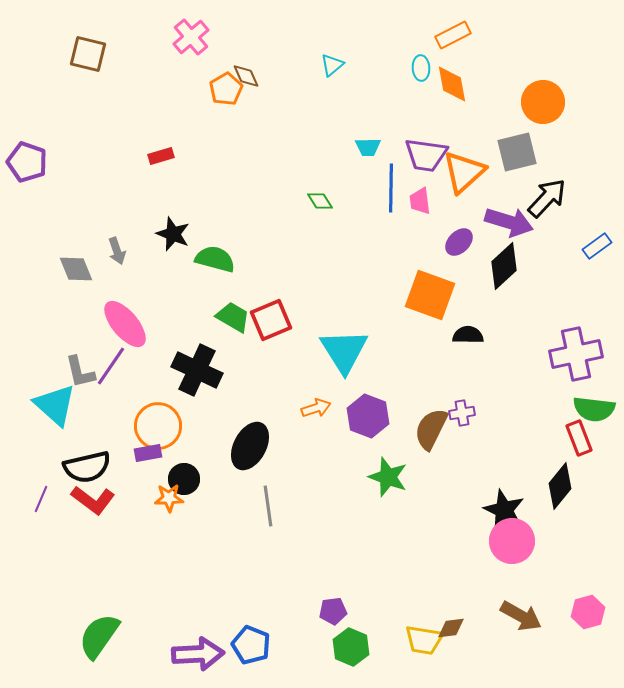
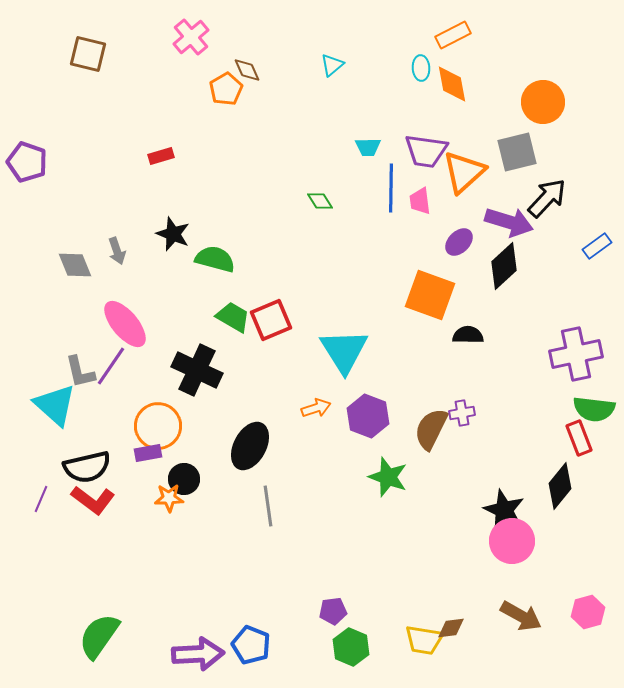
brown diamond at (246, 76): moved 1 px right, 6 px up
purple trapezoid at (426, 155): moved 4 px up
gray diamond at (76, 269): moved 1 px left, 4 px up
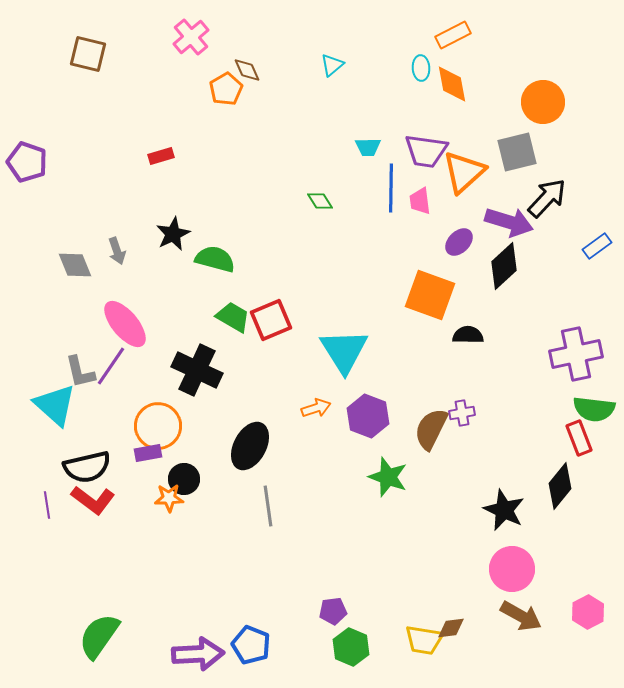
black star at (173, 234): rotated 24 degrees clockwise
purple line at (41, 499): moved 6 px right, 6 px down; rotated 32 degrees counterclockwise
pink circle at (512, 541): moved 28 px down
pink hexagon at (588, 612): rotated 12 degrees counterclockwise
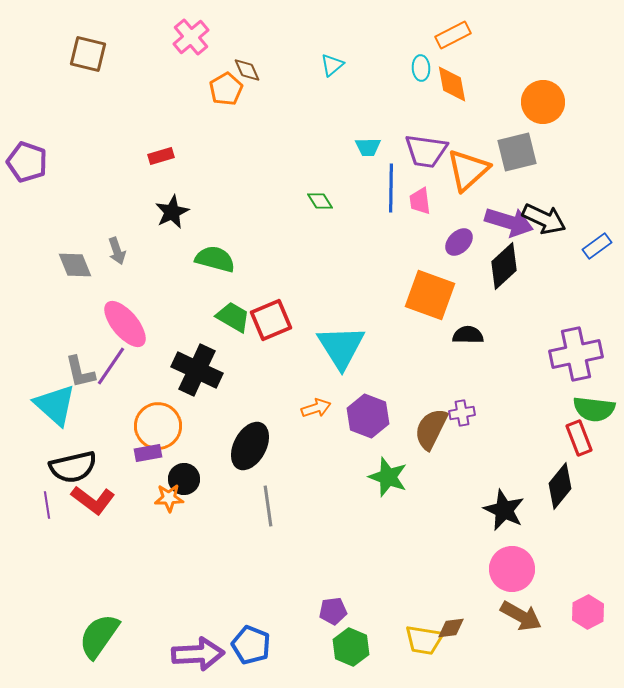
orange triangle at (464, 172): moved 4 px right, 2 px up
black arrow at (547, 198): moved 3 px left, 21 px down; rotated 72 degrees clockwise
black star at (173, 234): moved 1 px left, 22 px up
cyan triangle at (344, 351): moved 3 px left, 4 px up
black semicircle at (87, 467): moved 14 px left
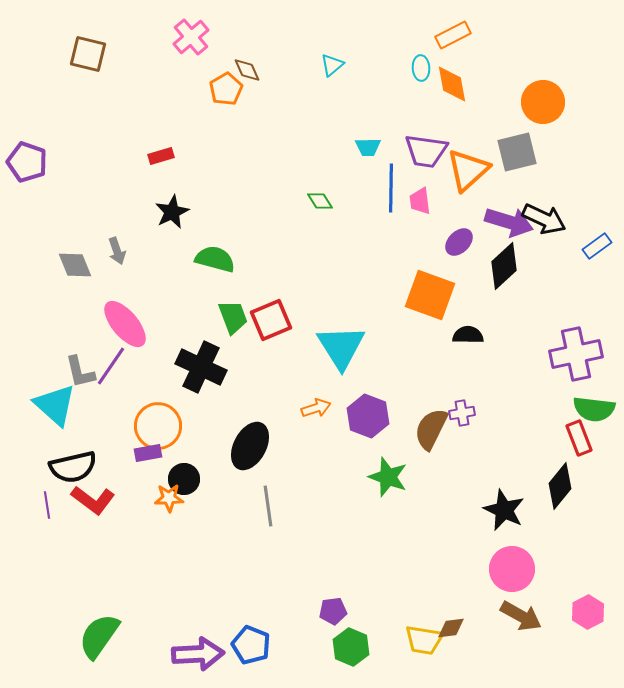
green trapezoid at (233, 317): rotated 39 degrees clockwise
black cross at (197, 370): moved 4 px right, 3 px up
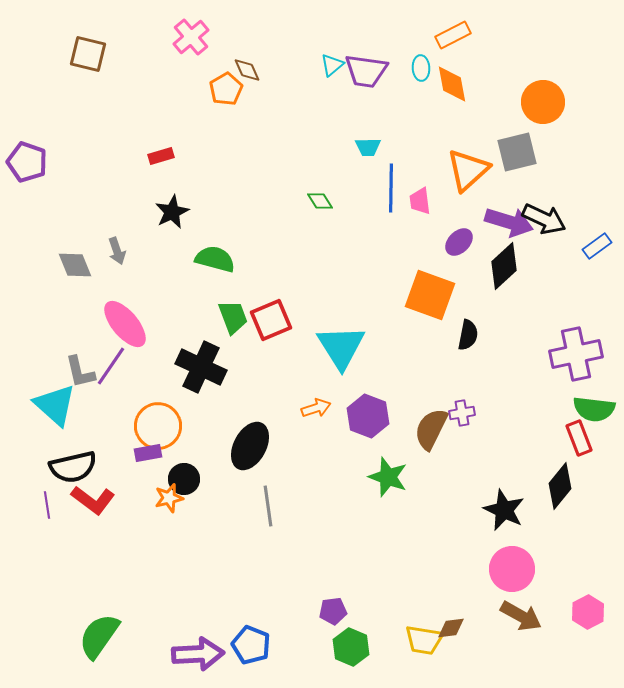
purple trapezoid at (426, 151): moved 60 px left, 80 px up
black semicircle at (468, 335): rotated 100 degrees clockwise
orange star at (169, 498): rotated 12 degrees counterclockwise
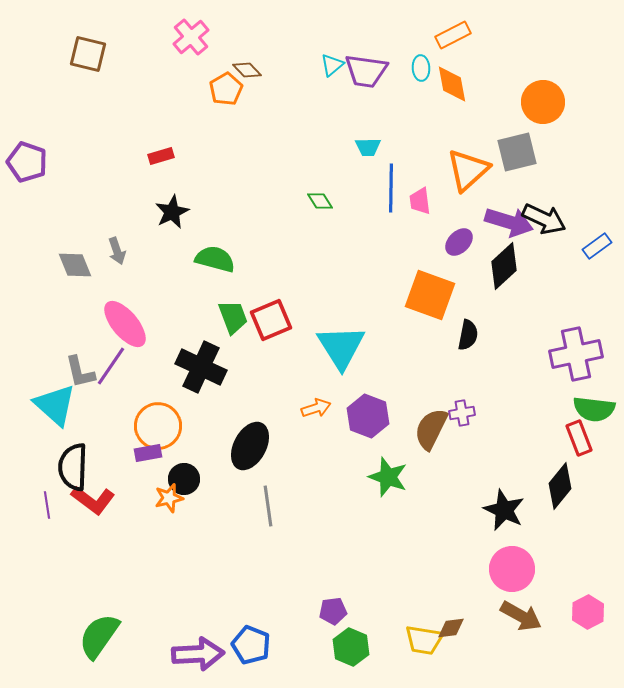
brown diamond at (247, 70): rotated 20 degrees counterclockwise
black semicircle at (73, 467): rotated 105 degrees clockwise
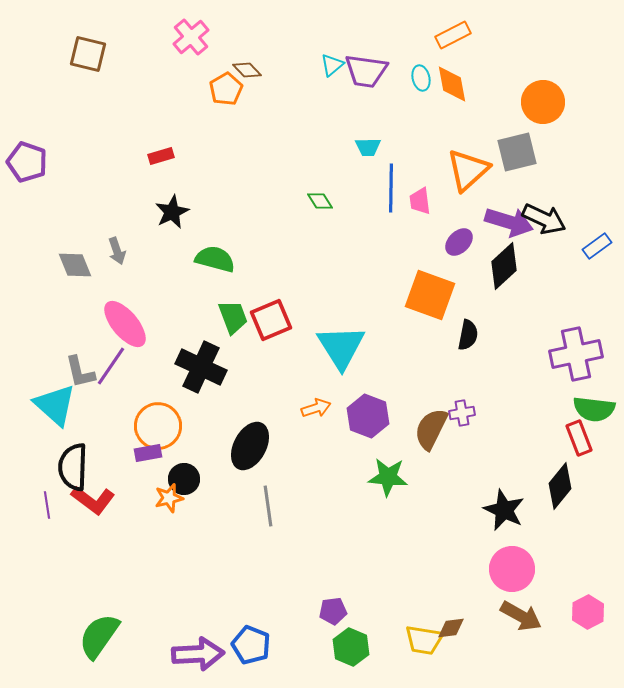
cyan ellipse at (421, 68): moved 10 px down; rotated 10 degrees counterclockwise
green star at (388, 477): rotated 15 degrees counterclockwise
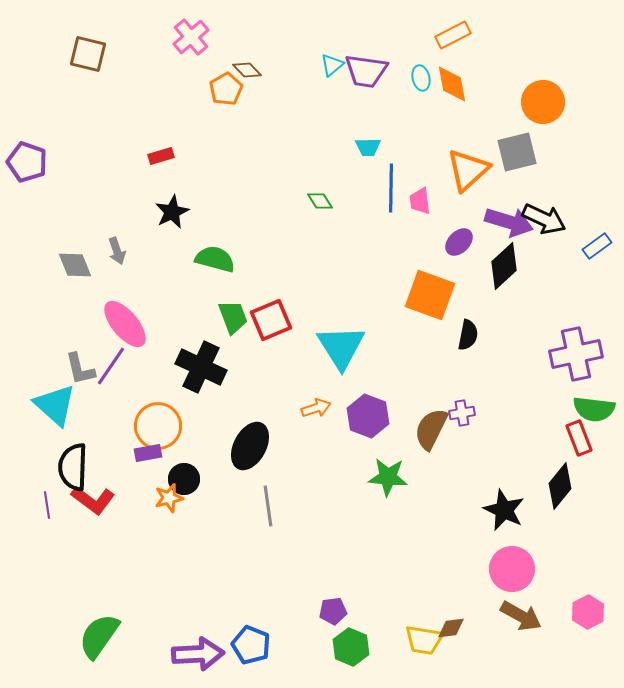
gray L-shape at (80, 372): moved 3 px up
